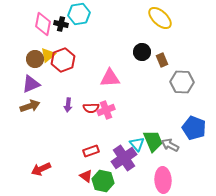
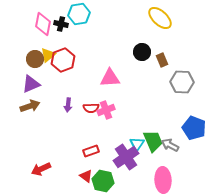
cyan triangle: rotated 14 degrees clockwise
purple cross: moved 2 px right, 1 px up
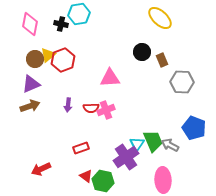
pink diamond: moved 13 px left
red rectangle: moved 10 px left, 3 px up
